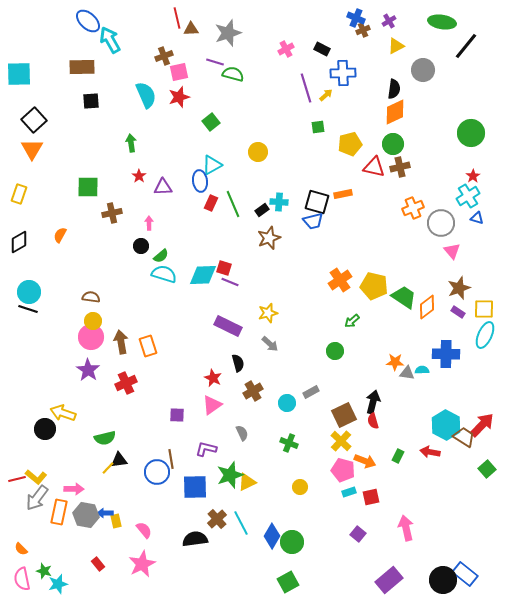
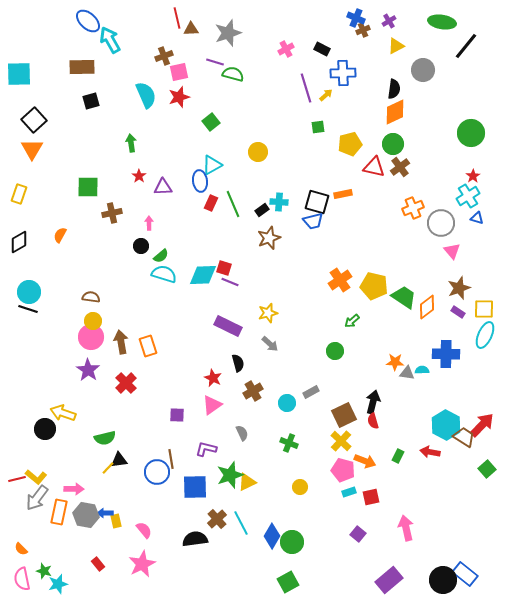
black square at (91, 101): rotated 12 degrees counterclockwise
brown cross at (400, 167): rotated 24 degrees counterclockwise
red cross at (126, 383): rotated 20 degrees counterclockwise
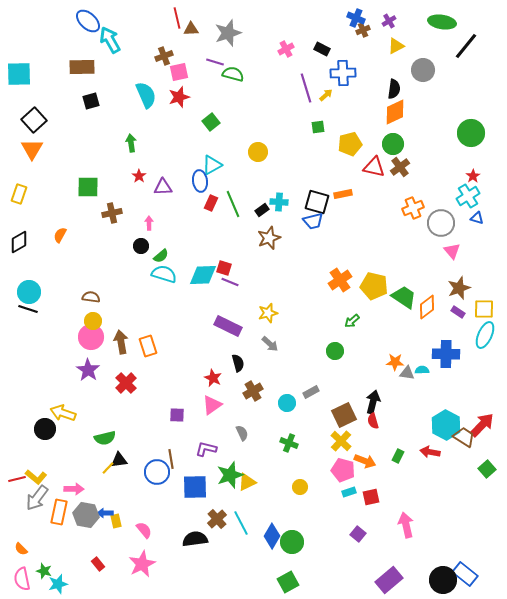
pink arrow at (406, 528): moved 3 px up
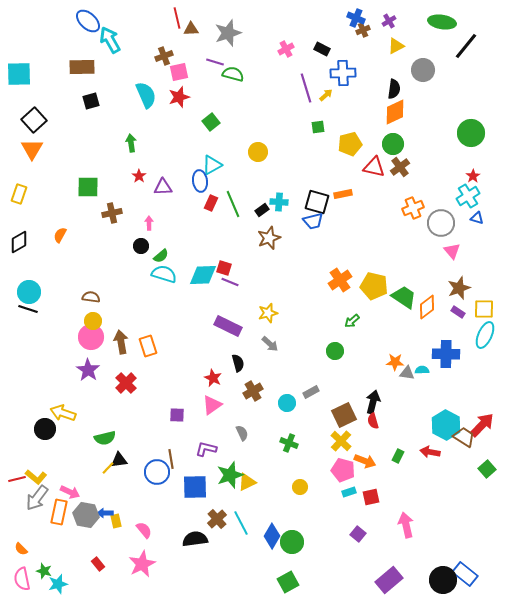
pink arrow at (74, 489): moved 4 px left, 3 px down; rotated 24 degrees clockwise
